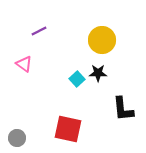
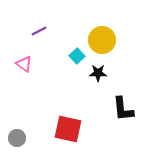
cyan square: moved 23 px up
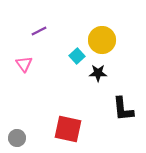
pink triangle: rotated 18 degrees clockwise
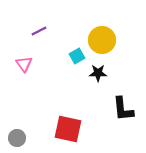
cyan square: rotated 14 degrees clockwise
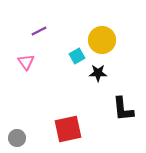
pink triangle: moved 2 px right, 2 px up
red square: rotated 24 degrees counterclockwise
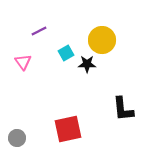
cyan square: moved 11 px left, 3 px up
pink triangle: moved 3 px left
black star: moved 11 px left, 9 px up
